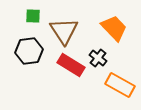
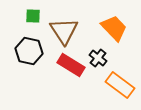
black hexagon: rotated 20 degrees clockwise
orange rectangle: rotated 8 degrees clockwise
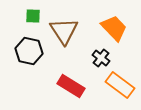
black cross: moved 3 px right
red rectangle: moved 21 px down
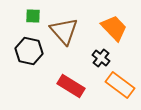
brown triangle: rotated 8 degrees counterclockwise
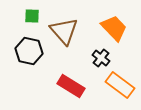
green square: moved 1 px left
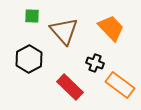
orange trapezoid: moved 3 px left
black hexagon: moved 8 px down; rotated 20 degrees clockwise
black cross: moved 6 px left, 5 px down; rotated 18 degrees counterclockwise
red rectangle: moved 1 px left, 1 px down; rotated 12 degrees clockwise
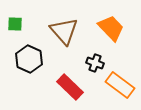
green square: moved 17 px left, 8 px down
black hexagon: rotated 8 degrees counterclockwise
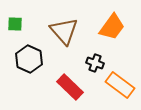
orange trapezoid: moved 1 px right, 1 px up; rotated 80 degrees clockwise
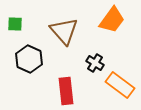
orange trapezoid: moved 7 px up
black cross: rotated 12 degrees clockwise
red rectangle: moved 4 px left, 4 px down; rotated 40 degrees clockwise
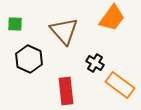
orange trapezoid: moved 2 px up
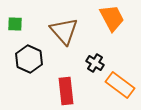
orange trapezoid: rotated 64 degrees counterclockwise
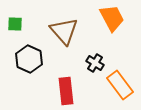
orange rectangle: rotated 16 degrees clockwise
